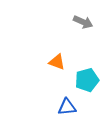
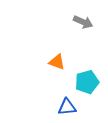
cyan pentagon: moved 2 px down
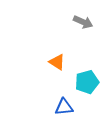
orange triangle: rotated 12 degrees clockwise
blue triangle: moved 3 px left
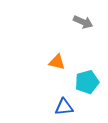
orange triangle: rotated 18 degrees counterclockwise
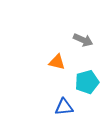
gray arrow: moved 18 px down
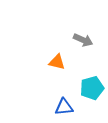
cyan pentagon: moved 5 px right, 6 px down
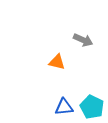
cyan pentagon: moved 19 px down; rotated 30 degrees counterclockwise
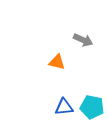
cyan pentagon: rotated 15 degrees counterclockwise
